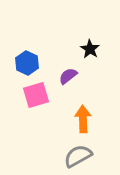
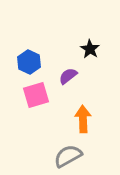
blue hexagon: moved 2 px right, 1 px up
gray semicircle: moved 10 px left
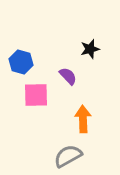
black star: rotated 24 degrees clockwise
blue hexagon: moved 8 px left; rotated 10 degrees counterclockwise
purple semicircle: rotated 84 degrees clockwise
pink square: rotated 16 degrees clockwise
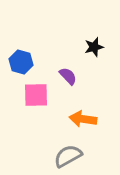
black star: moved 4 px right, 2 px up
orange arrow: rotated 80 degrees counterclockwise
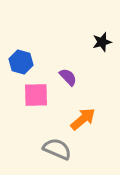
black star: moved 8 px right, 5 px up
purple semicircle: moved 1 px down
orange arrow: rotated 132 degrees clockwise
gray semicircle: moved 11 px left, 7 px up; rotated 52 degrees clockwise
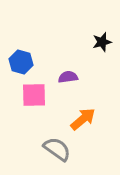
purple semicircle: rotated 54 degrees counterclockwise
pink square: moved 2 px left
gray semicircle: rotated 12 degrees clockwise
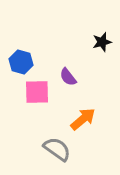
purple semicircle: rotated 120 degrees counterclockwise
pink square: moved 3 px right, 3 px up
